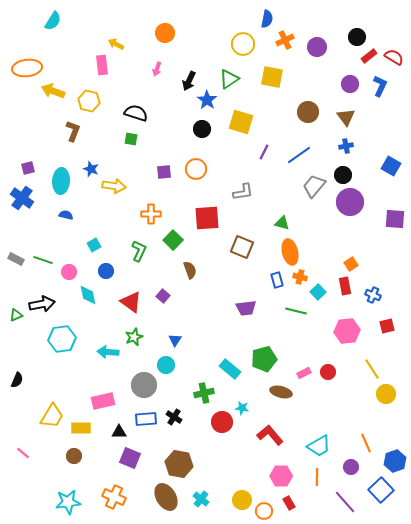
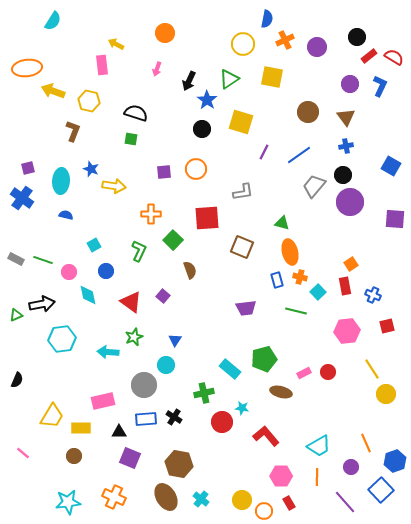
red L-shape at (270, 435): moved 4 px left, 1 px down
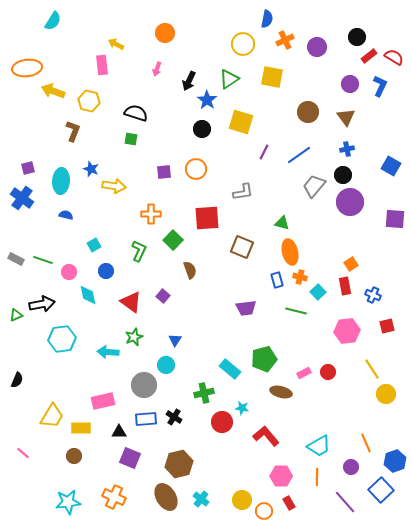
blue cross at (346, 146): moved 1 px right, 3 px down
brown hexagon at (179, 464): rotated 24 degrees counterclockwise
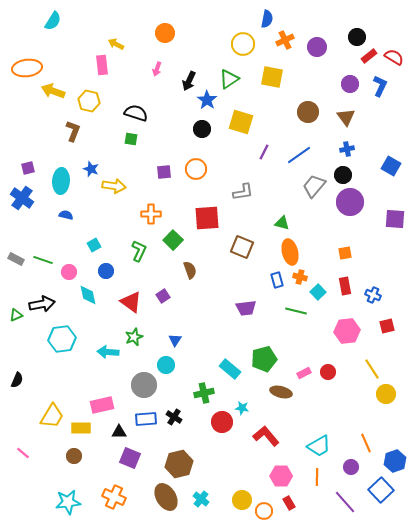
orange square at (351, 264): moved 6 px left, 11 px up; rotated 24 degrees clockwise
purple square at (163, 296): rotated 16 degrees clockwise
pink rectangle at (103, 401): moved 1 px left, 4 px down
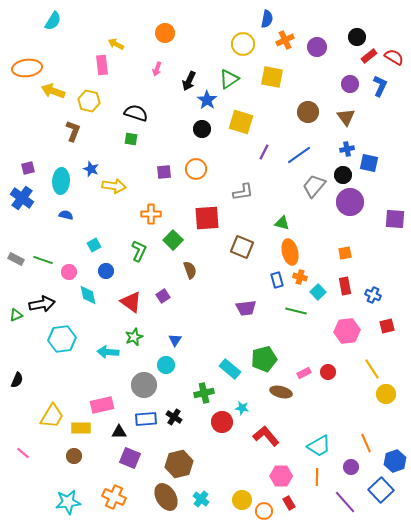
blue square at (391, 166): moved 22 px left, 3 px up; rotated 18 degrees counterclockwise
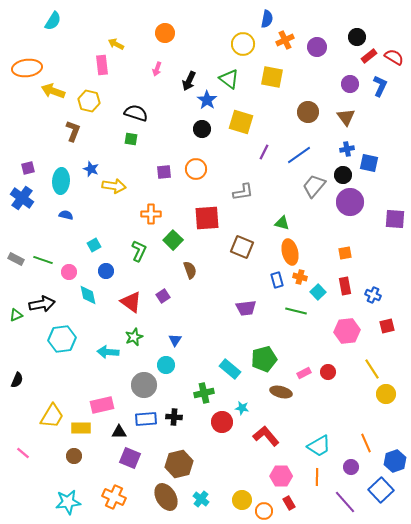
green triangle at (229, 79): rotated 50 degrees counterclockwise
black cross at (174, 417): rotated 28 degrees counterclockwise
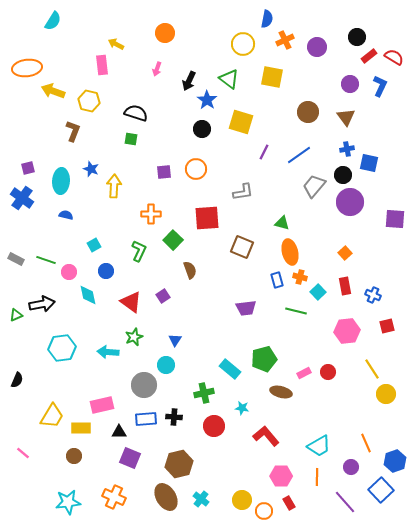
yellow arrow at (114, 186): rotated 95 degrees counterclockwise
orange square at (345, 253): rotated 32 degrees counterclockwise
green line at (43, 260): moved 3 px right
cyan hexagon at (62, 339): moved 9 px down
red circle at (222, 422): moved 8 px left, 4 px down
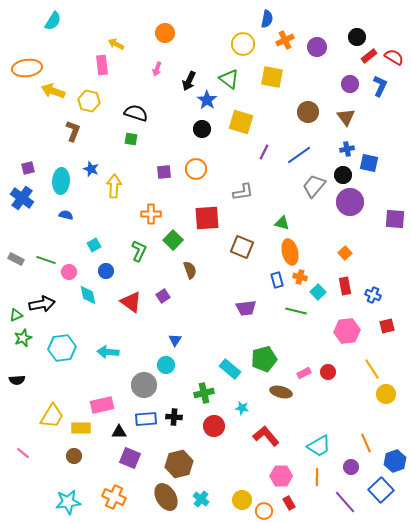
green star at (134, 337): moved 111 px left, 1 px down
black semicircle at (17, 380): rotated 63 degrees clockwise
